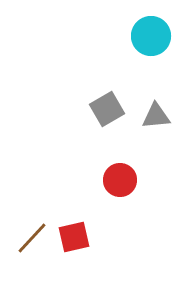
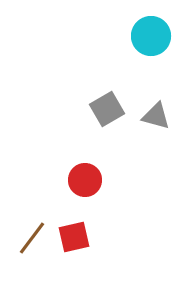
gray triangle: rotated 20 degrees clockwise
red circle: moved 35 px left
brown line: rotated 6 degrees counterclockwise
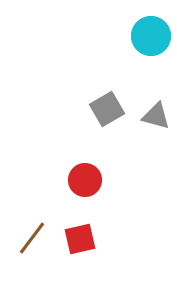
red square: moved 6 px right, 2 px down
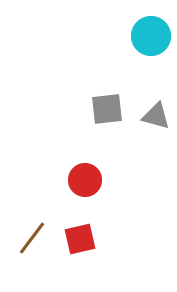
gray square: rotated 24 degrees clockwise
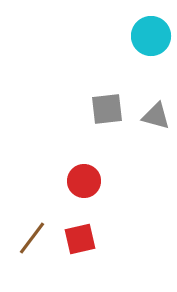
red circle: moved 1 px left, 1 px down
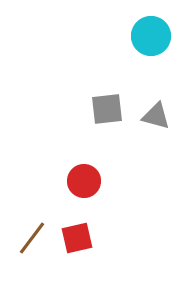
red square: moved 3 px left, 1 px up
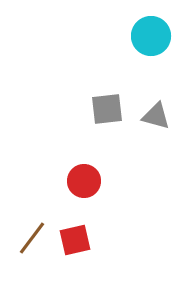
red square: moved 2 px left, 2 px down
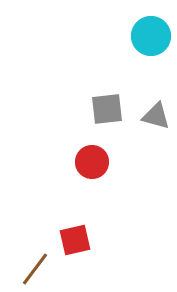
red circle: moved 8 px right, 19 px up
brown line: moved 3 px right, 31 px down
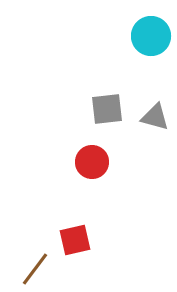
gray triangle: moved 1 px left, 1 px down
